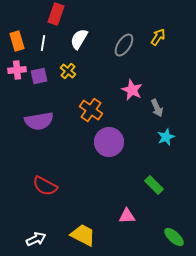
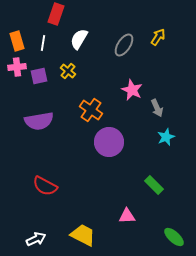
pink cross: moved 3 px up
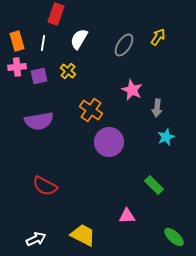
gray arrow: rotated 30 degrees clockwise
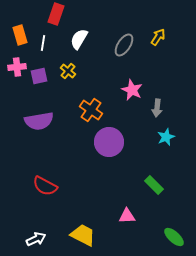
orange rectangle: moved 3 px right, 6 px up
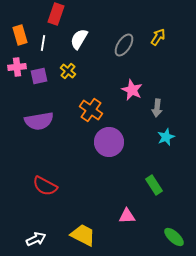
green rectangle: rotated 12 degrees clockwise
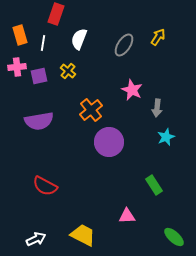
white semicircle: rotated 10 degrees counterclockwise
orange cross: rotated 15 degrees clockwise
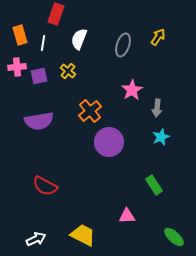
gray ellipse: moved 1 px left; rotated 15 degrees counterclockwise
pink star: rotated 15 degrees clockwise
orange cross: moved 1 px left, 1 px down
cyan star: moved 5 px left
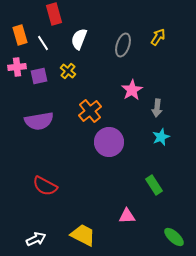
red rectangle: moved 2 px left; rotated 35 degrees counterclockwise
white line: rotated 42 degrees counterclockwise
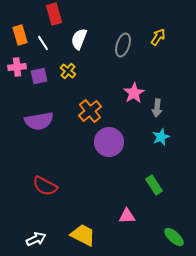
pink star: moved 2 px right, 3 px down
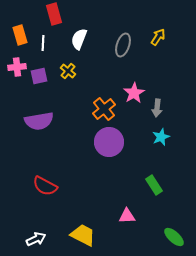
white line: rotated 35 degrees clockwise
orange cross: moved 14 px right, 2 px up
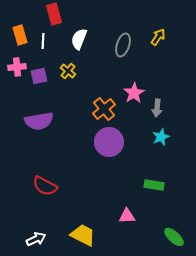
white line: moved 2 px up
green rectangle: rotated 48 degrees counterclockwise
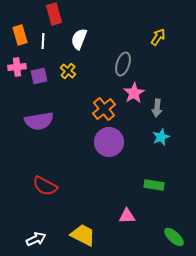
gray ellipse: moved 19 px down
